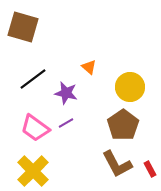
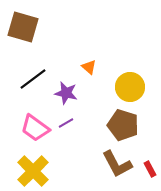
brown pentagon: rotated 20 degrees counterclockwise
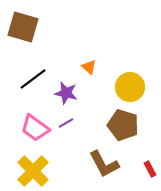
brown L-shape: moved 13 px left
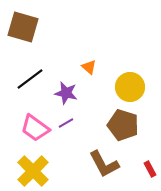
black line: moved 3 px left
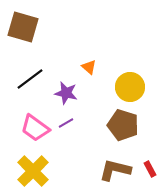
brown L-shape: moved 11 px right, 6 px down; rotated 132 degrees clockwise
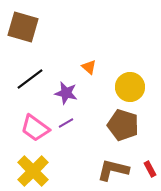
brown L-shape: moved 2 px left
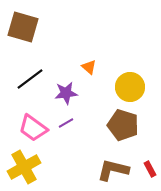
purple star: rotated 20 degrees counterclockwise
pink trapezoid: moved 2 px left
yellow cross: moved 9 px left, 4 px up; rotated 16 degrees clockwise
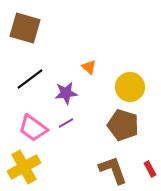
brown square: moved 2 px right, 1 px down
brown L-shape: rotated 56 degrees clockwise
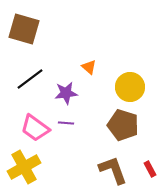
brown square: moved 1 px left, 1 px down
purple line: rotated 35 degrees clockwise
pink trapezoid: moved 2 px right
